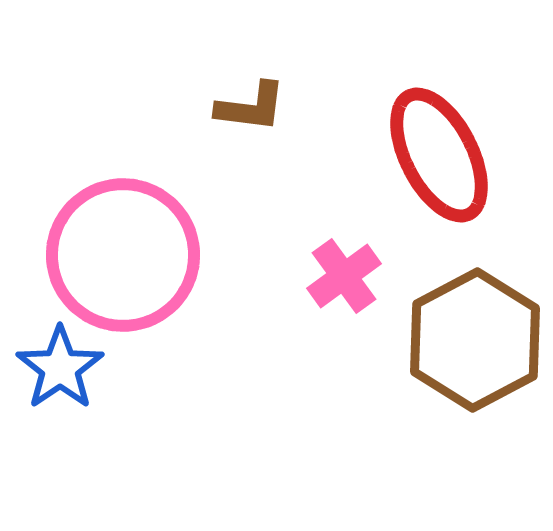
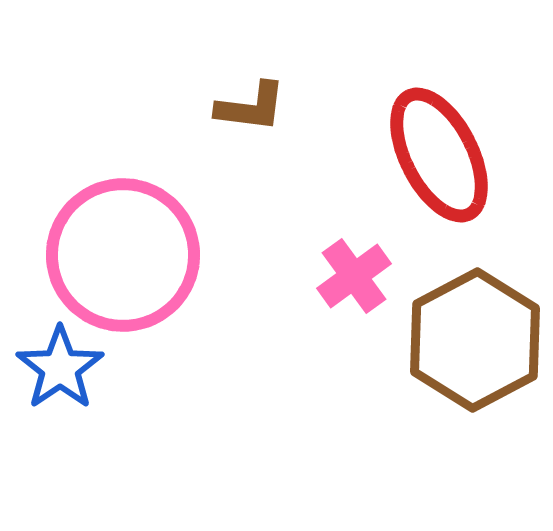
pink cross: moved 10 px right
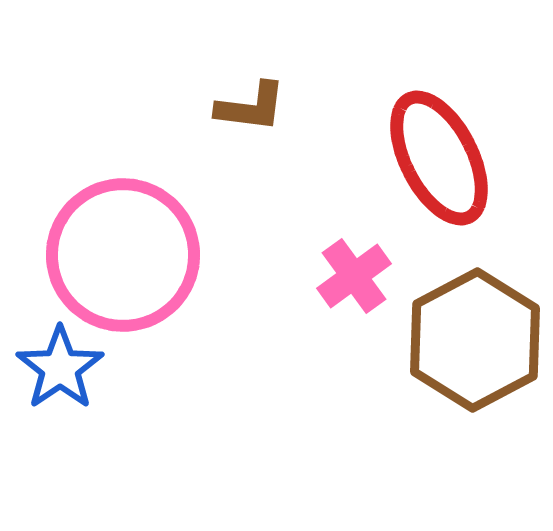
red ellipse: moved 3 px down
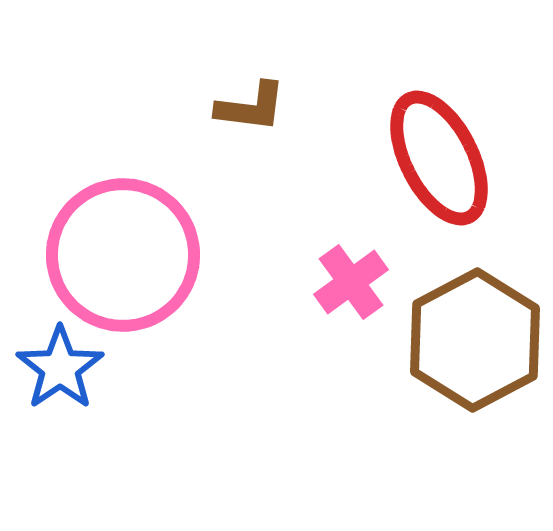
pink cross: moved 3 px left, 6 px down
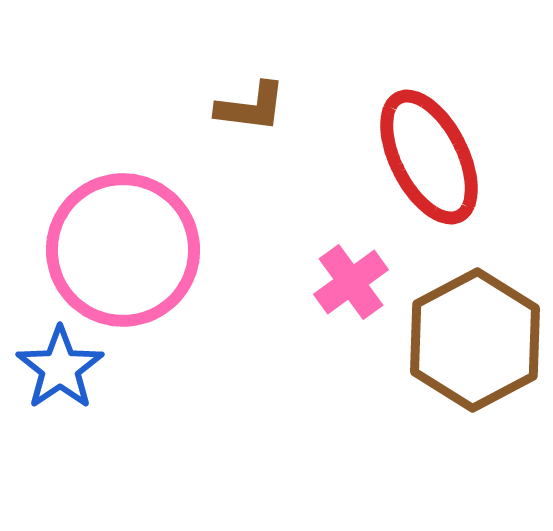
red ellipse: moved 10 px left, 1 px up
pink circle: moved 5 px up
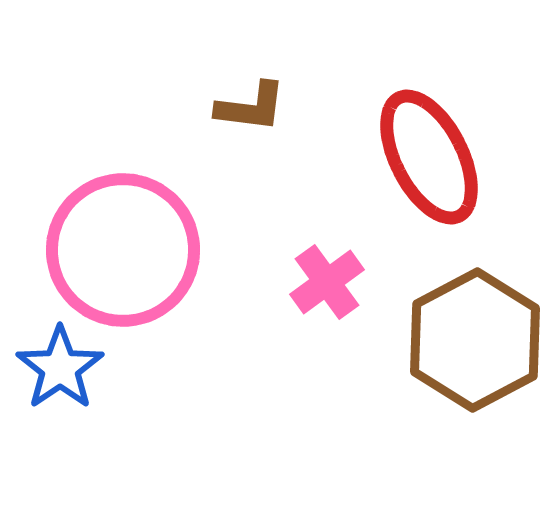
pink cross: moved 24 px left
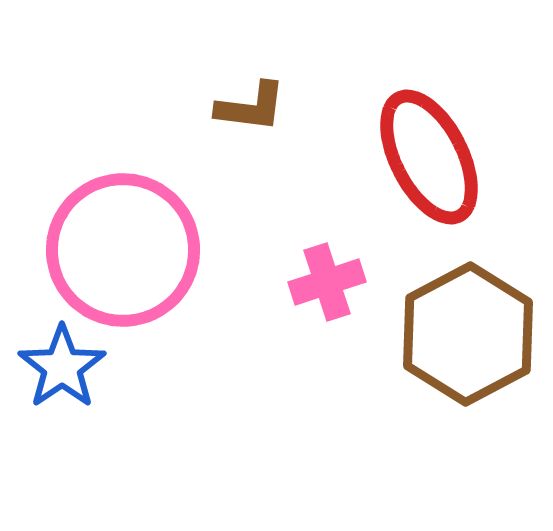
pink cross: rotated 18 degrees clockwise
brown hexagon: moved 7 px left, 6 px up
blue star: moved 2 px right, 1 px up
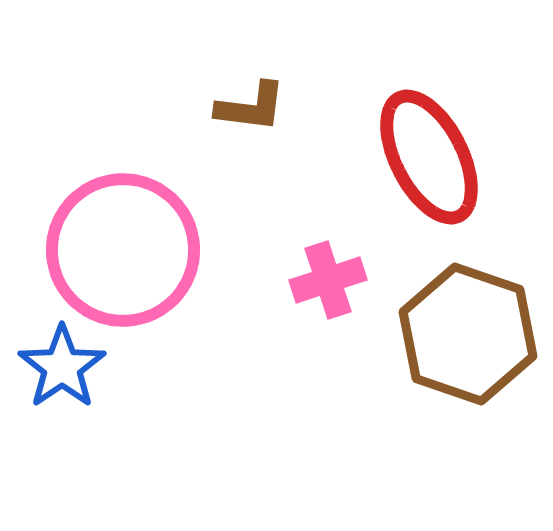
pink cross: moved 1 px right, 2 px up
brown hexagon: rotated 13 degrees counterclockwise
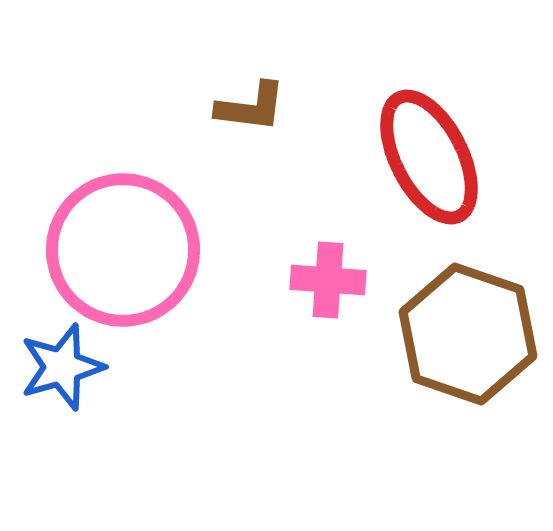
pink cross: rotated 22 degrees clockwise
blue star: rotated 18 degrees clockwise
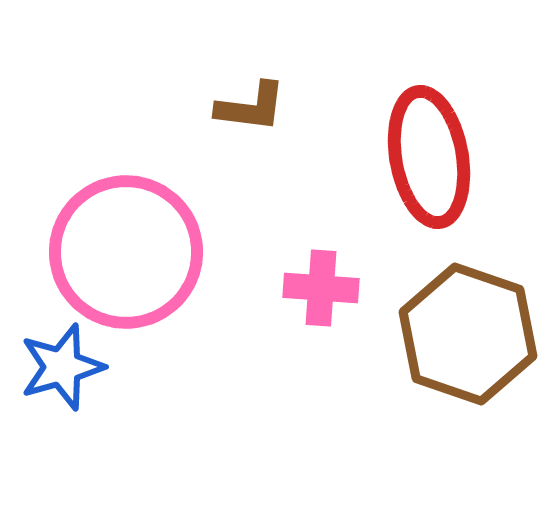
red ellipse: rotated 17 degrees clockwise
pink circle: moved 3 px right, 2 px down
pink cross: moved 7 px left, 8 px down
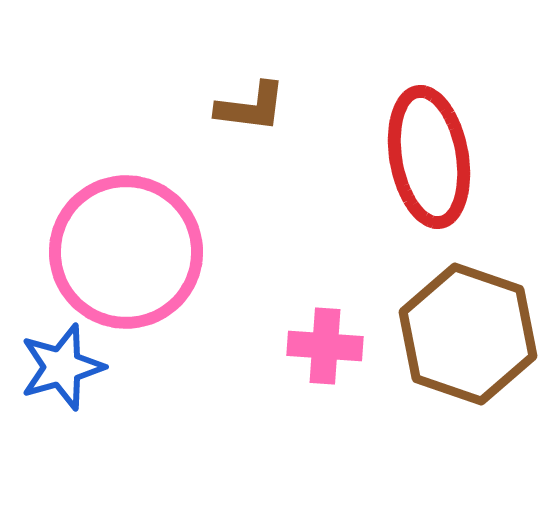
pink cross: moved 4 px right, 58 px down
